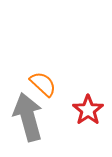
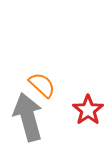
orange semicircle: moved 1 px left, 1 px down
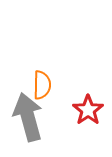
orange semicircle: rotated 48 degrees clockwise
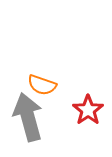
orange semicircle: rotated 108 degrees clockwise
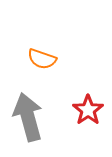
orange semicircle: moved 26 px up
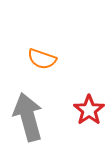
red star: moved 1 px right
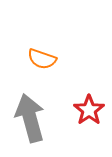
gray arrow: moved 2 px right, 1 px down
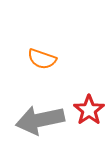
gray arrow: moved 10 px right, 2 px down; rotated 87 degrees counterclockwise
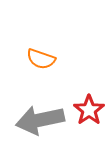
orange semicircle: moved 1 px left
